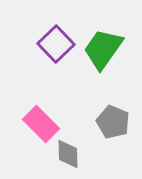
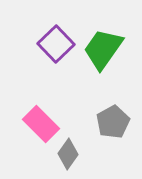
gray pentagon: rotated 20 degrees clockwise
gray diamond: rotated 36 degrees clockwise
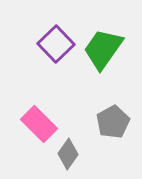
pink rectangle: moved 2 px left
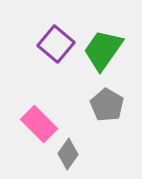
purple square: rotated 6 degrees counterclockwise
green trapezoid: moved 1 px down
gray pentagon: moved 6 px left, 17 px up; rotated 12 degrees counterclockwise
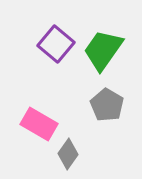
pink rectangle: rotated 15 degrees counterclockwise
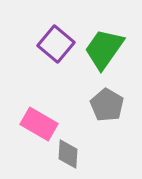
green trapezoid: moved 1 px right, 1 px up
gray diamond: rotated 32 degrees counterclockwise
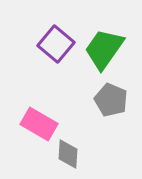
gray pentagon: moved 4 px right, 5 px up; rotated 8 degrees counterclockwise
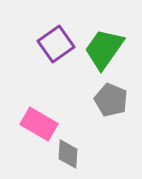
purple square: rotated 15 degrees clockwise
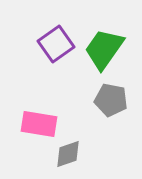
gray pentagon: rotated 12 degrees counterclockwise
pink rectangle: rotated 21 degrees counterclockwise
gray diamond: rotated 68 degrees clockwise
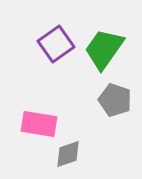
gray pentagon: moved 4 px right; rotated 8 degrees clockwise
